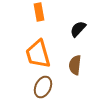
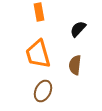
brown ellipse: moved 4 px down
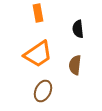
orange rectangle: moved 1 px left, 1 px down
black semicircle: rotated 48 degrees counterclockwise
orange trapezoid: rotated 108 degrees counterclockwise
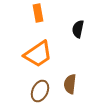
black semicircle: rotated 18 degrees clockwise
brown semicircle: moved 5 px left, 19 px down
brown ellipse: moved 3 px left
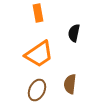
black semicircle: moved 4 px left, 4 px down
orange trapezoid: moved 1 px right
brown ellipse: moved 3 px left, 1 px up
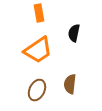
orange rectangle: moved 1 px right
orange trapezoid: moved 1 px left, 4 px up
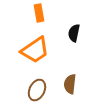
orange trapezoid: moved 3 px left
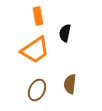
orange rectangle: moved 1 px left, 3 px down
black semicircle: moved 9 px left
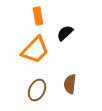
black semicircle: rotated 36 degrees clockwise
orange trapezoid: rotated 12 degrees counterclockwise
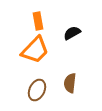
orange rectangle: moved 5 px down
black semicircle: moved 7 px right; rotated 12 degrees clockwise
brown semicircle: moved 1 px up
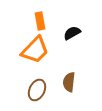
orange rectangle: moved 2 px right
brown semicircle: moved 1 px left, 1 px up
